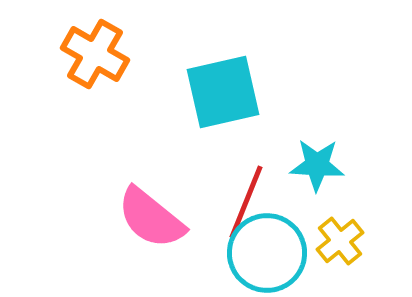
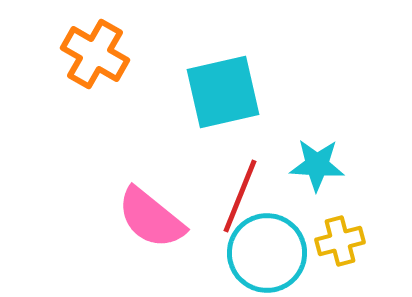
red line: moved 6 px left, 6 px up
yellow cross: rotated 24 degrees clockwise
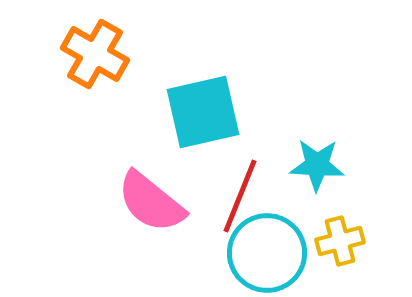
cyan square: moved 20 px left, 20 px down
pink semicircle: moved 16 px up
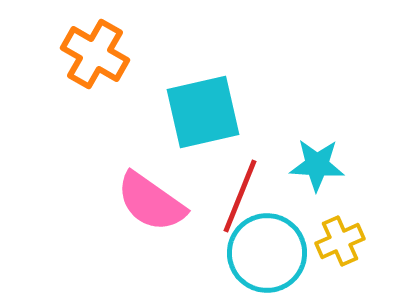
pink semicircle: rotated 4 degrees counterclockwise
yellow cross: rotated 9 degrees counterclockwise
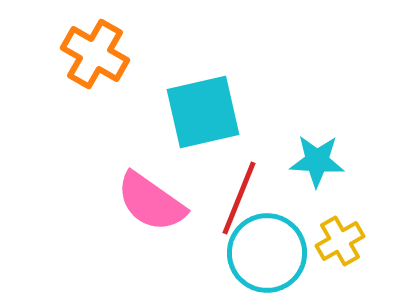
cyan star: moved 4 px up
red line: moved 1 px left, 2 px down
yellow cross: rotated 6 degrees counterclockwise
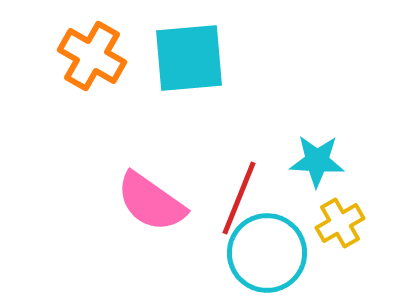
orange cross: moved 3 px left, 2 px down
cyan square: moved 14 px left, 54 px up; rotated 8 degrees clockwise
yellow cross: moved 18 px up
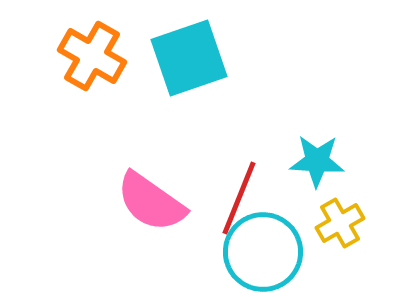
cyan square: rotated 14 degrees counterclockwise
cyan circle: moved 4 px left, 1 px up
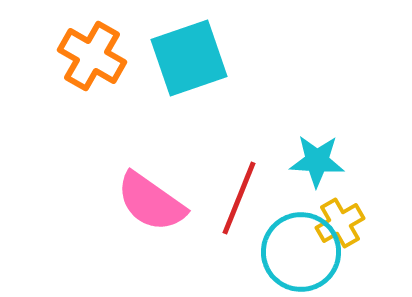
cyan circle: moved 38 px right
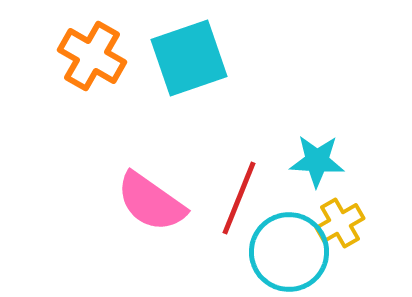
cyan circle: moved 12 px left
